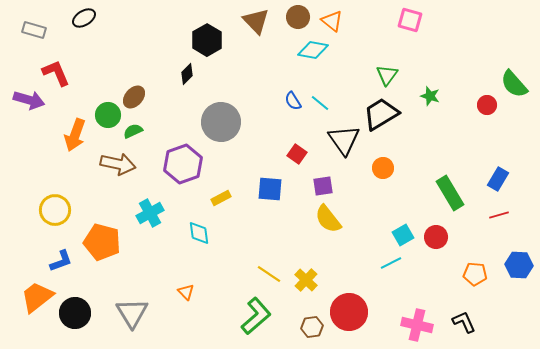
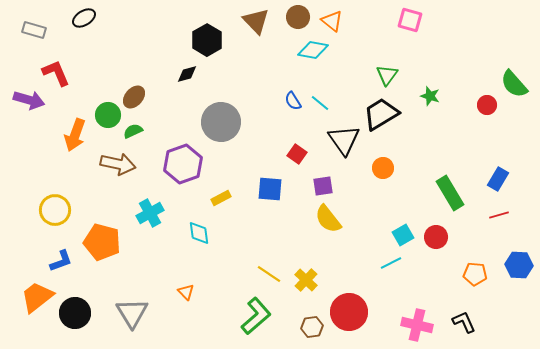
black diamond at (187, 74): rotated 30 degrees clockwise
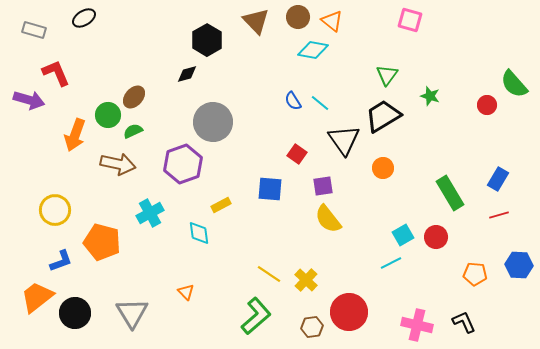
black trapezoid at (381, 114): moved 2 px right, 2 px down
gray circle at (221, 122): moved 8 px left
yellow rectangle at (221, 198): moved 7 px down
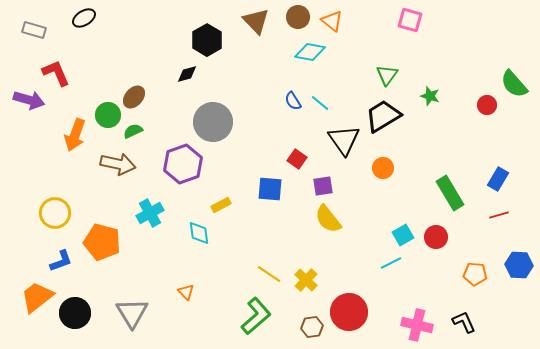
cyan diamond at (313, 50): moved 3 px left, 2 px down
red square at (297, 154): moved 5 px down
yellow circle at (55, 210): moved 3 px down
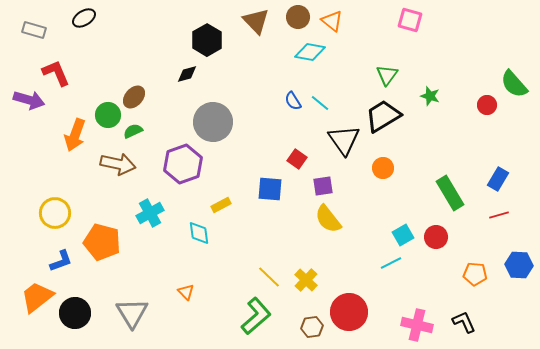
yellow line at (269, 274): moved 3 px down; rotated 10 degrees clockwise
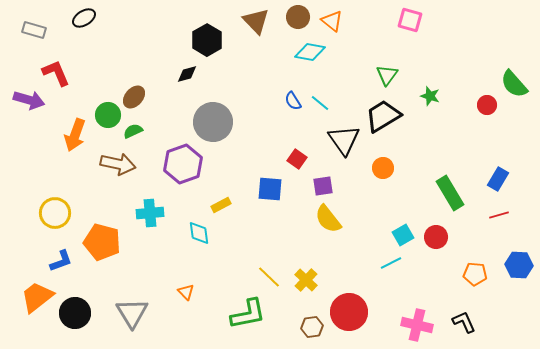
cyan cross at (150, 213): rotated 24 degrees clockwise
green L-shape at (256, 316): moved 8 px left, 2 px up; rotated 30 degrees clockwise
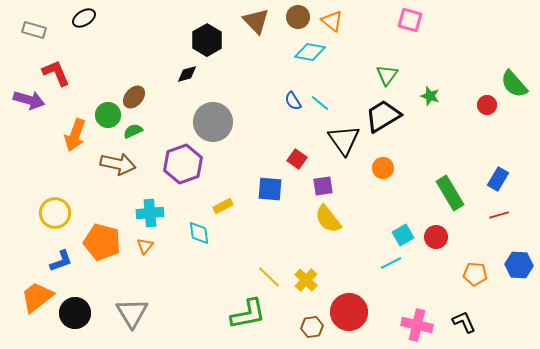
yellow rectangle at (221, 205): moved 2 px right, 1 px down
orange triangle at (186, 292): moved 41 px left, 46 px up; rotated 24 degrees clockwise
